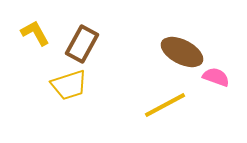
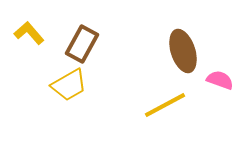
yellow L-shape: moved 6 px left; rotated 12 degrees counterclockwise
brown ellipse: moved 1 px right, 1 px up; rotated 45 degrees clockwise
pink semicircle: moved 4 px right, 3 px down
yellow trapezoid: rotated 12 degrees counterclockwise
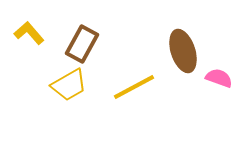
pink semicircle: moved 1 px left, 2 px up
yellow line: moved 31 px left, 18 px up
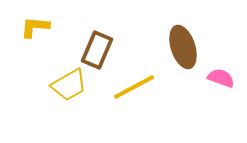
yellow L-shape: moved 6 px right, 6 px up; rotated 44 degrees counterclockwise
brown rectangle: moved 15 px right, 6 px down; rotated 6 degrees counterclockwise
brown ellipse: moved 4 px up
pink semicircle: moved 2 px right
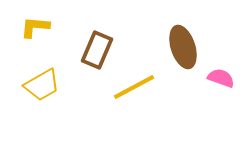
yellow trapezoid: moved 27 px left
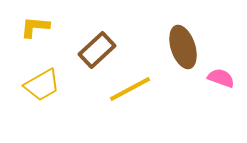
brown rectangle: rotated 24 degrees clockwise
yellow line: moved 4 px left, 2 px down
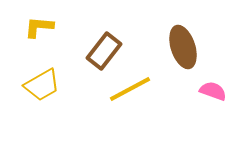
yellow L-shape: moved 4 px right
brown rectangle: moved 7 px right, 1 px down; rotated 9 degrees counterclockwise
pink semicircle: moved 8 px left, 13 px down
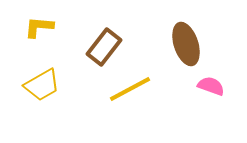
brown ellipse: moved 3 px right, 3 px up
brown rectangle: moved 4 px up
pink semicircle: moved 2 px left, 5 px up
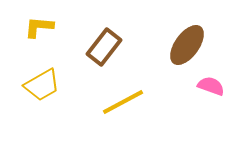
brown ellipse: moved 1 px right, 1 px down; rotated 54 degrees clockwise
yellow line: moved 7 px left, 13 px down
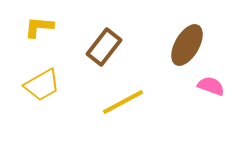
brown ellipse: rotated 6 degrees counterclockwise
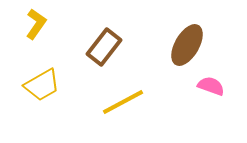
yellow L-shape: moved 3 px left, 3 px up; rotated 120 degrees clockwise
